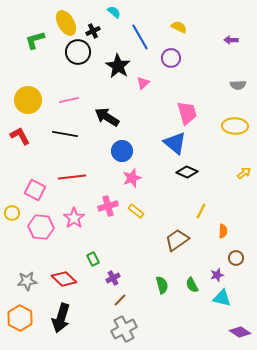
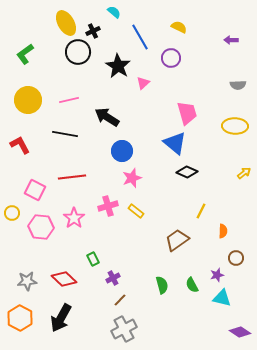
green L-shape at (35, 40): moved 10 px left, 14 px down; rotated 20 degrees counterclockwise
red L-shape at (20, 136): moved 9 px down
black arrow at (61, 318): rotated 12 degrees clockwise
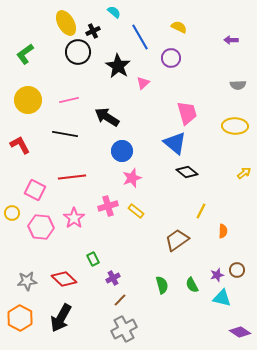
black diamond at (187, 172): rotated 15 degrees clockwise
brown circle at (236, 258): moved 1 px right, 12 px down
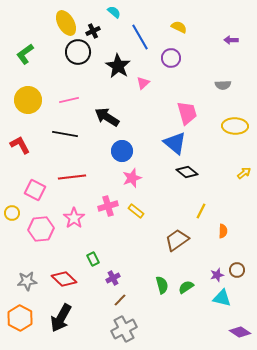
gray semicircle at (238, 85): moved 15 px left
pink hexagon at (41, 227): moved 2 px down; rotated 10 degrees counterclockwise
green semicircle at (192, 285): moved 6 px left, 2 px down; rotated 84 degrees clockwise
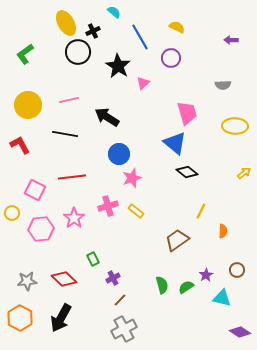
yellow semicircle at (179, 27): moved 2 px left
yellow circle at (28, 100): moved 5 px down
blue circle at (122, 151): moved 3 px left, 3 px down
purple star at (217, 275): moved 11 px left; rotated 16 degrees counterclockwise
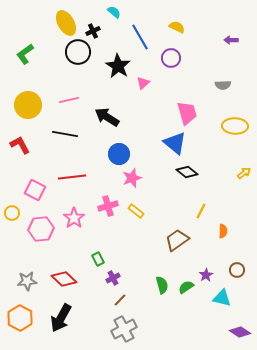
green rectangle at (93, 259): moved 5 px right
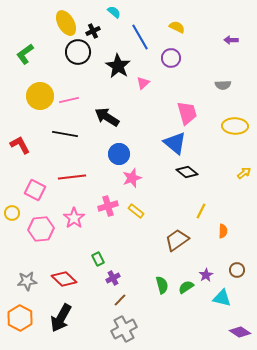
yellow circle at (28, 105): moved 12 px right, 9 px up
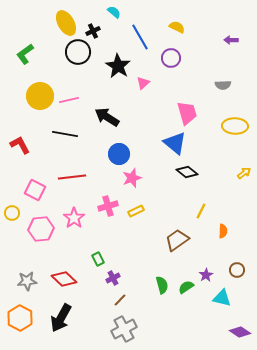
yellow rectangle at (136, 211): rotated 63 degrees counterclockwise
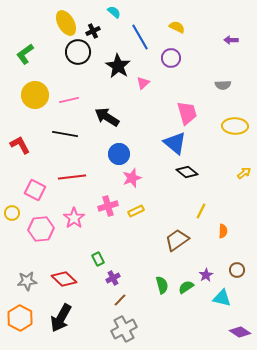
yellow circle at (40, 96): moved 5 px left, 1 px up
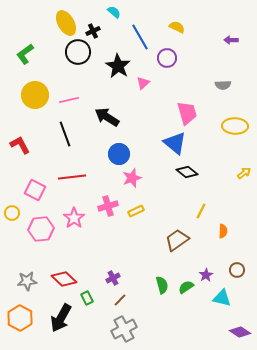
purple circle at (171, 58): moved 4 px left
black line at (65, 134): rotated 60 degrees clockwise
green rectangle at (98, 259): moved 11 px left, 39 px down
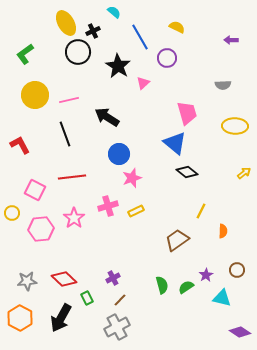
gray cross at (124, 329): moved 7 px left, 2 px up
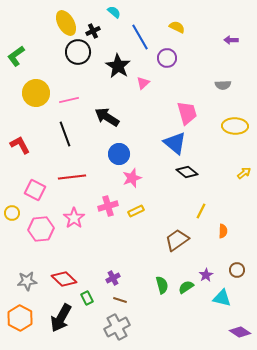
green L-shape at (25, 54): moved 9 px left, 2 px down
yellow circle at (35, 95): moved 1 px right, 2 px up
brown line at (120, 300): rotated 64 degrees clockwise
